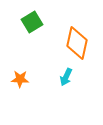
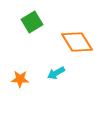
orange diamond: moved 1 px up; rotated 44 degrees counterclockwise
cyan arrow: moved 10 px left, 4 px up; rotated 36 degrees clockwise
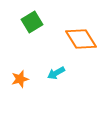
orange diamond: moved 4 px right, 3 px up
orange star: rotated 18 degrees counterclockwise
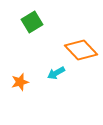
orange diamond: moved 11 px down; rotated 12 degrees counterclockwise
orange star: moved 3 px down
